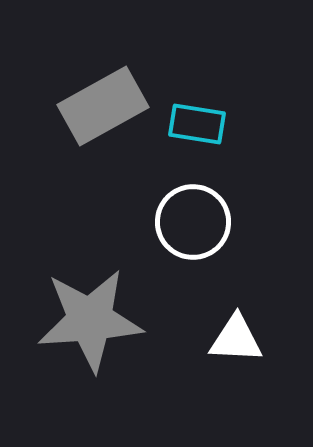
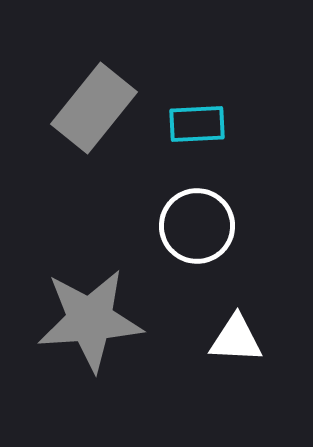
gray rectangle: moved 9 px left, 2 px down; rotated 22 degrees counterclockwise
cyan rectangle: rotated 12 degrees counterclockwise
white circle: moved 4 px right, 4 px down
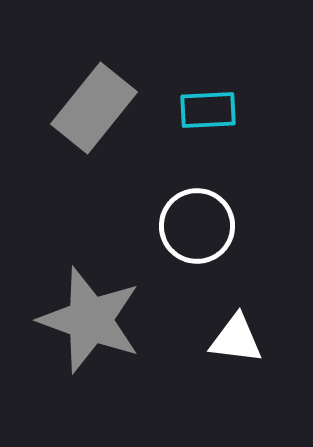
cyan rectangle: moved 11 px right, 14 px up
gray star: rotated 24 degrees clockwise
white triangle: rotated 4 degrees clockwise
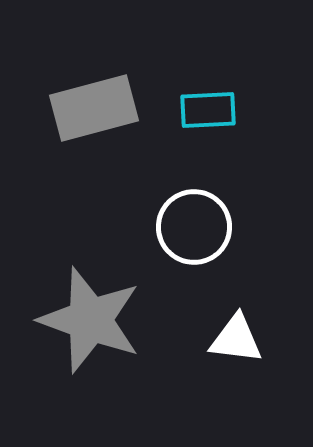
gray rectangle: rotated 36 degrees clockwise
white circle: moved 3 px left, 1 px down
